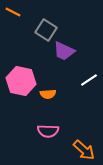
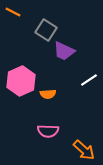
pink hexagon: rotated 24 degrees clockwise
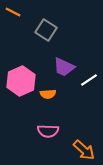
purple trapezoid: moved 16 px down
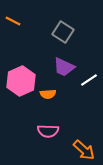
orange line: moved 9 px down
gray square: moved 17 px right, 2 px down
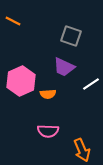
gray square: moved 8 px right, 4 px down; rotated 15 degrees counterclockwise
white line: moved 2 px right, 4 px down
orange arrow: moved 2 px left; rotated 25 degrees clockwise
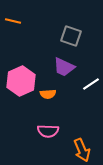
orange line: rotated 14 degrees counterclockwise
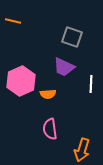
gray square: moved 1 px right, 1 px down
white line: rotated 54 degrees counterclockwise
pink semicircle: moved 2 px right, 2 px up; rotated 80 degrees clockwise
orange arrow: rotated 40 degrees clockwise
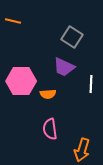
gray square: rotated 15 degrees clockwise
pink hexagon: rotated 24 degrees clockwise
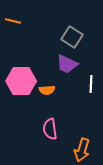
purple trapezoid: moved 3 px right, 3 px up
orange semicircle: moved 1 px left, 4 px up
